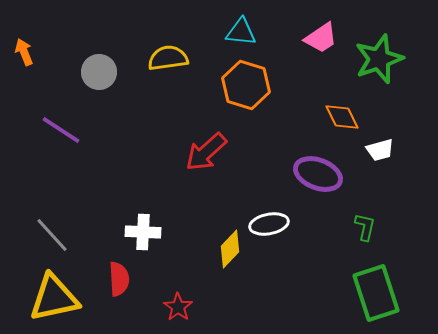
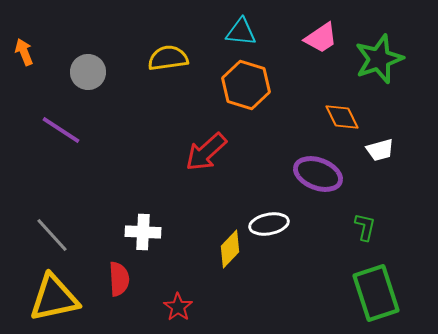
gray circle: moved 11 px left
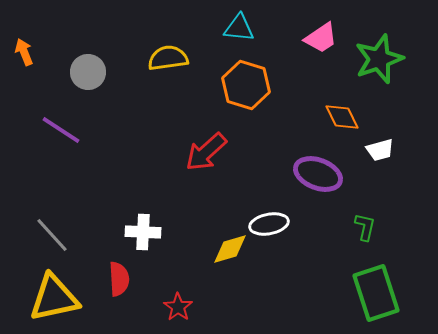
cyan triangle: moved 2 px left, 4 px up
yellow diamond: rotated 30 degrees clockwise
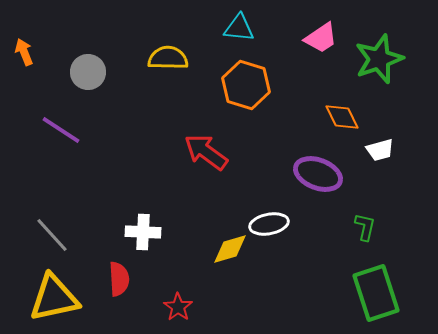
yellow semicircle: rotated 9 degrees clockwise
red arrow: rotated 78 degrees clockwise
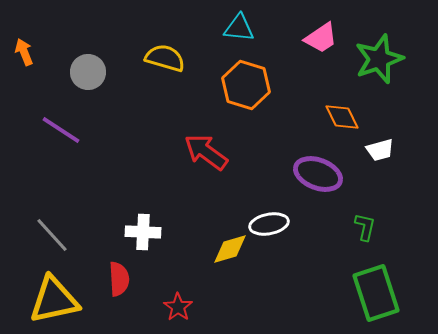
yellow semicircle: moved 3 px left; rotated 15 degrees clockwise
yellow triangle: moved 2 px down
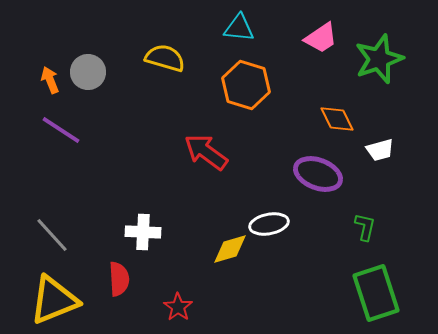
orange arrow: moved 26 px right, 28 px down
orange diamond: moved 5 px left, 2 px down
yellow triangle: rotated 10 degrees counterclockwise
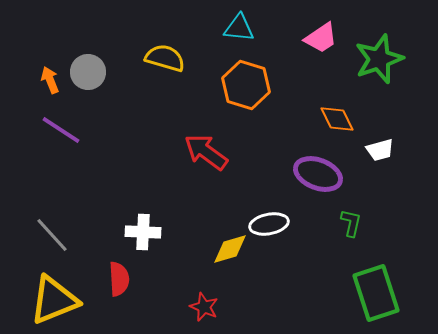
green L-shape: moved 14 px left, 4 px up
red star: moved 26 px right; rotated 12 degrees counterclockwise
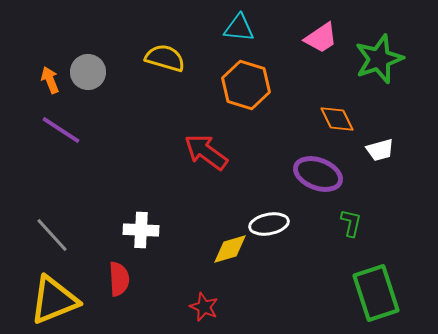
white cross: moved 2 px left, 2 px up
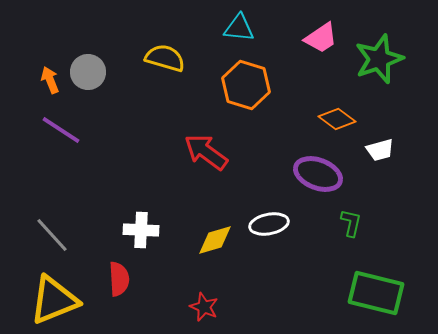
orange diamond: rotated 27 degrees counterclockwise
yellow diamond: moved 15 px left, 9 px up
green rectangle: rotated 58 degrees counterclockwise
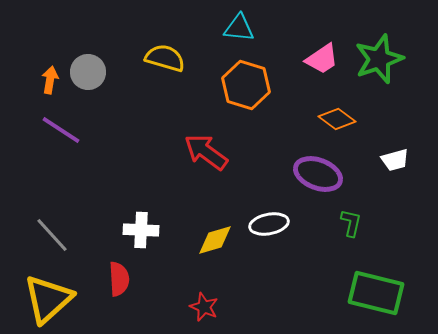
pink trapezoid: moved 1 px right, 21 px down
orange arrow: rotated 32 degrees clockwise
white trapezoid: moved 15 px right, 10 px down
yellow triangle: moved 6 px left, 1 px up; rotated 20 degrees counterclockwise
